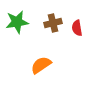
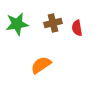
green star: moved 2 px down
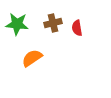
green star: rotated 15 degrees clockwise
orange semicircle: moved 9 px left, 7 px up
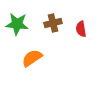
red semicircle: moved 4 px right, 1 px down
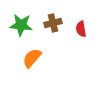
green star: moved 4 px right, 1 px down
orange semicircle: rotated 15 degrees counterclockwise
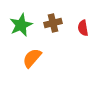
green star: rotated 30 degrees counterclockwise
red semicircle: moved 2 px right, 1 px up
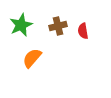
brown cross: moved 5 px right, 3 px down
red semicircle: moved 3 px down
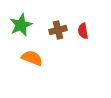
brown cross: moved 4 px down
orange semicircle: rotated 70 degrees clockwise
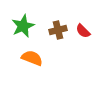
green star: moved 2 px right, 1 px down
red semicircle: rotated 35 degrees counterclockwise
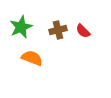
green star: moved 2 px left, 1 px down
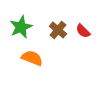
brown cross: rotated 36 degrees counterclockwise
